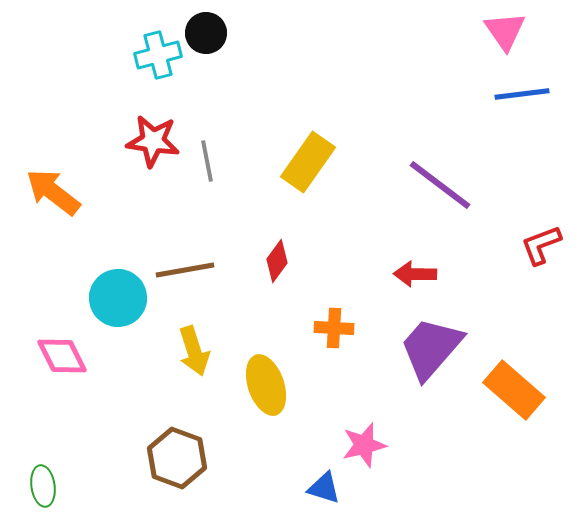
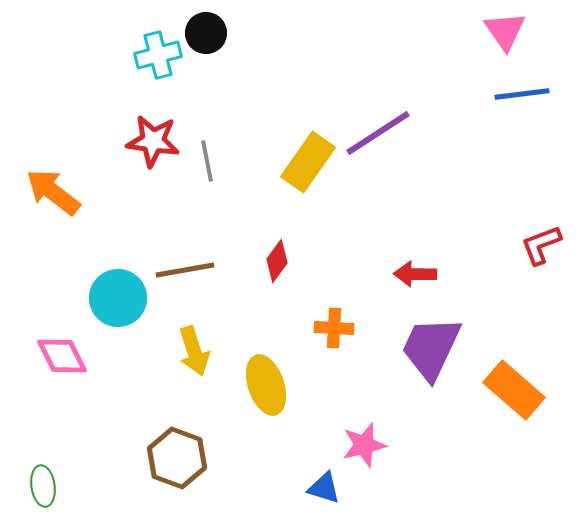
purple line: moved 62 px left, 52 px up; rotated 70 degrees counterclockwise
purple trapezoid: rotated 16 degrees counterclockwise
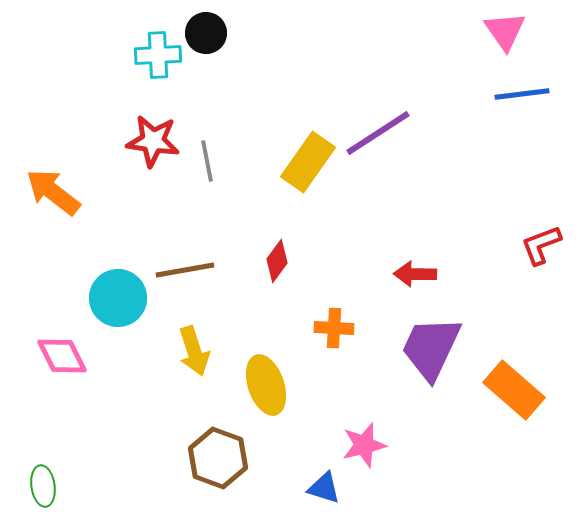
cyan cross: rotated 12 degrees clockwise
brown hexagon: moved 41 px right
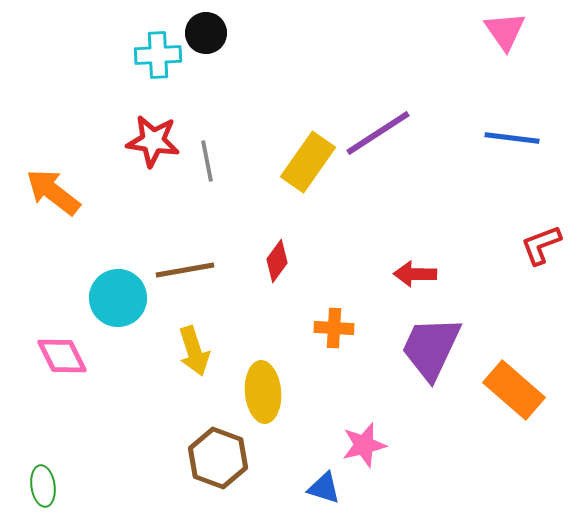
blue line: moved 10 px left, 44 px down; rotated 14 degrees clockwise
yellow ellipse: moved 3 px left, 7 px down; rotated 14 degrees clockwise
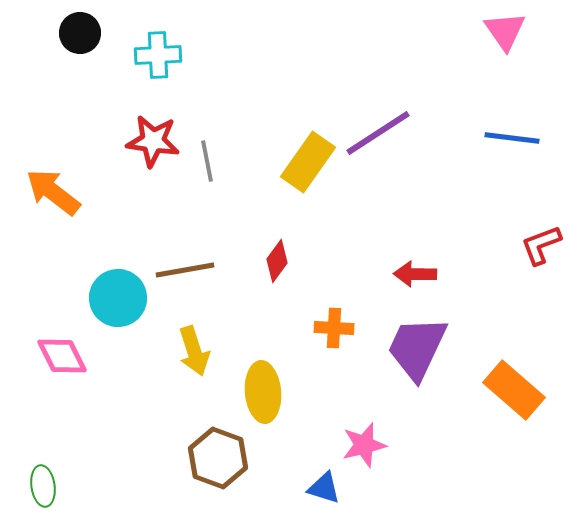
black circle: moved 126 px left
purple trapezoid: moved 14 px left
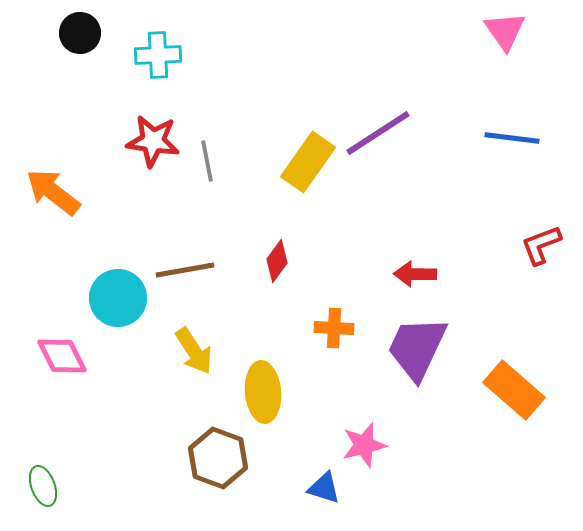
yellow arrow: rotated 15 degrees counterclockwise
green ellipse: rotated 12 degrees counterclockwise
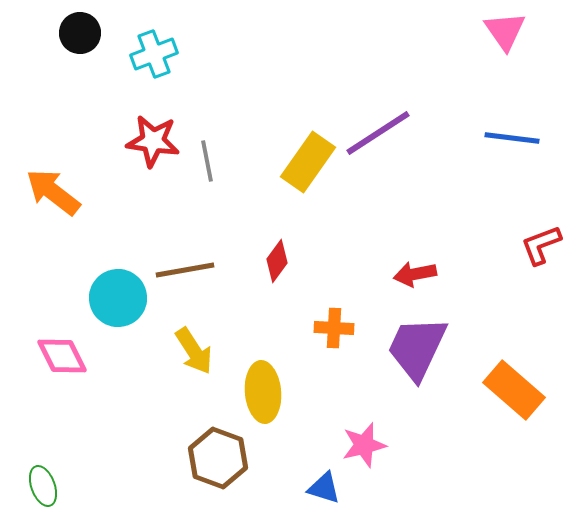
cyan cross: moved 4 px left, 1 px up; rotated 18 degrees counterclockwise
red arrow: rotated 12 degrees counterclockwise
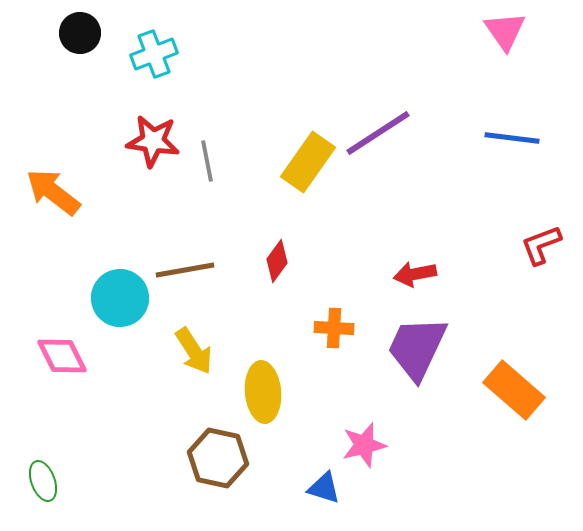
cyan circle: moved 2 px right
brown hexagon: rotated 8 degrees counterclockwise
green ellipse: moved 5 px up
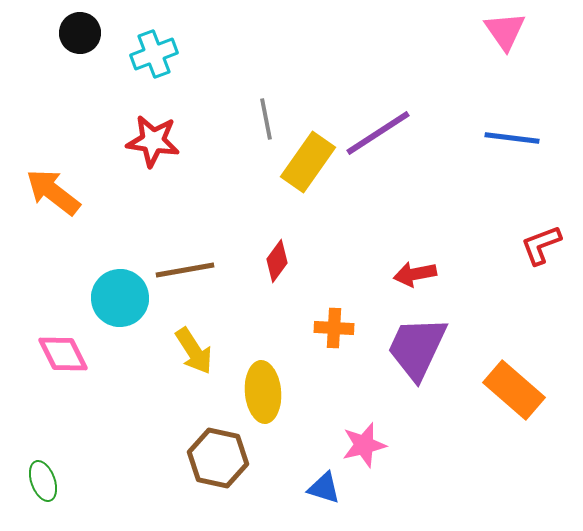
gray line: moved 59 px right, 42 px up
pink diamond: moved 1 px right, 2 px up
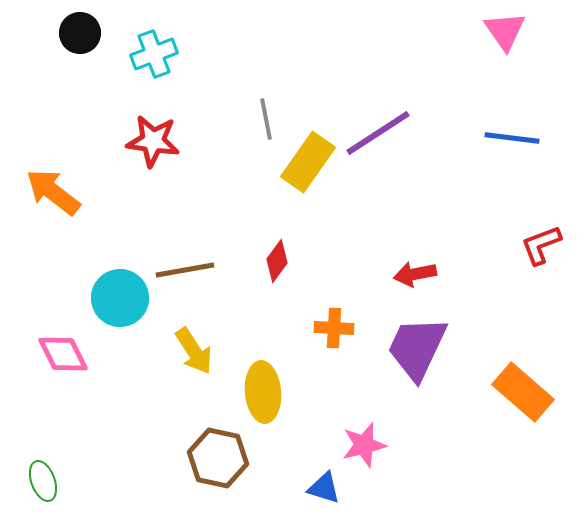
orange rectangle: moved 9 px right, 2 px down
